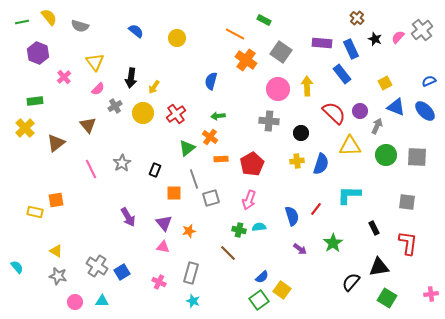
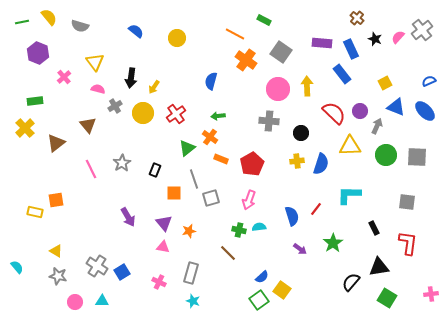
pink semicircle at (98, 89): rotated 120 degrees counterclockwise
orange rectangle at (221, 159): rotated 24 degrees clockwise
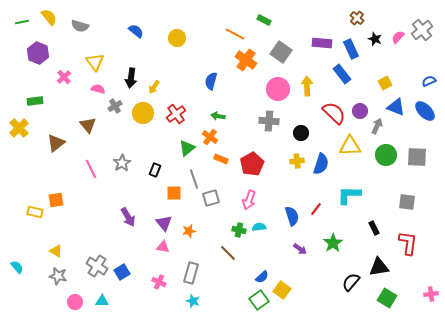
green arrow at (218, 116): rotated 16 degrees clockwise
yellow cross at (25, 128): moved 6 px left
